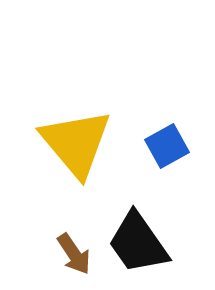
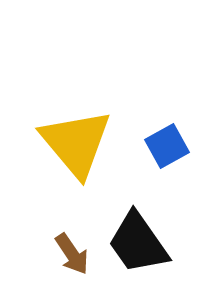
brown arrow: moved 2 px left
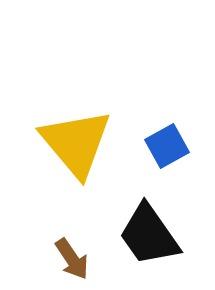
black trapezoid: moved 11 px right, 8 px up
brown arrow: moved 5 px down
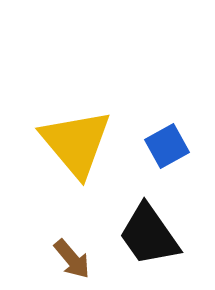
brown arrow: rotated 6 degrees counterclockwise
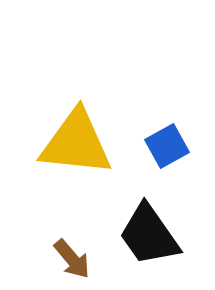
yellow triangle: rotated 44 degrees counterclockwise
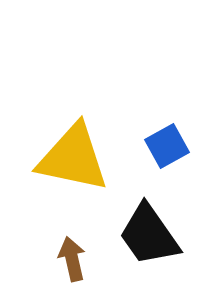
yellow triangle: moved 3 px left, 15 px down; rotated 6 degrees clockwise
brown arrow: rotated 153 degrees counterclockwise
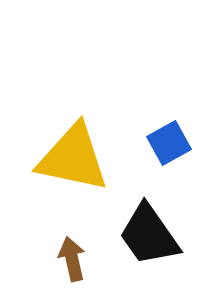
blue square: moved 2 px right, 3 px up
